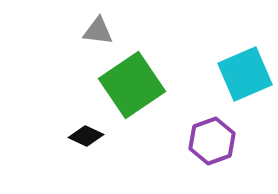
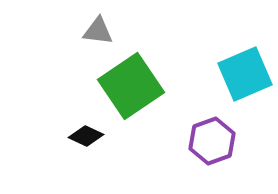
green square: moved 1 px left, 1 px down
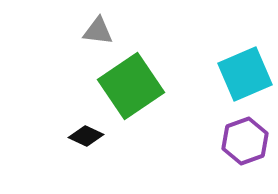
purple hexagon: moved 33 px right
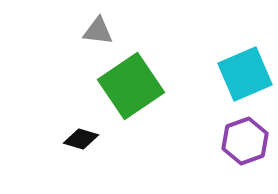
black diamond: moved 5 px left, 3 px down; rotated 8 degrees counterclockwise
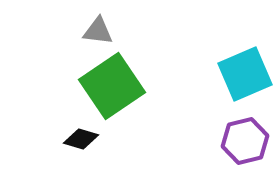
green square: moved 19 px left
purple hexagon: rotated 6 degrees clockwise
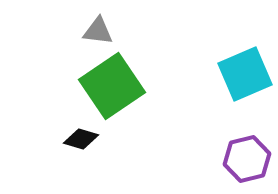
purple hexagon: moved 2 px right, 18 px down
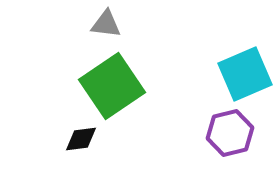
gray triangle: moved 8 px right, 7 px up
black diamond: rotated 24 degrees counterclockwise
purple hexagon: moved 17 px left, 26 px up
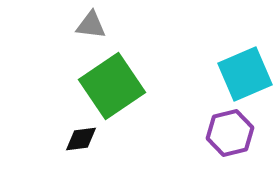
gray triangle: moved 15 px left, 1 px down
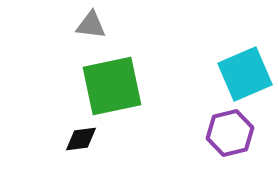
green square: rotated 22 degrees clockwise
